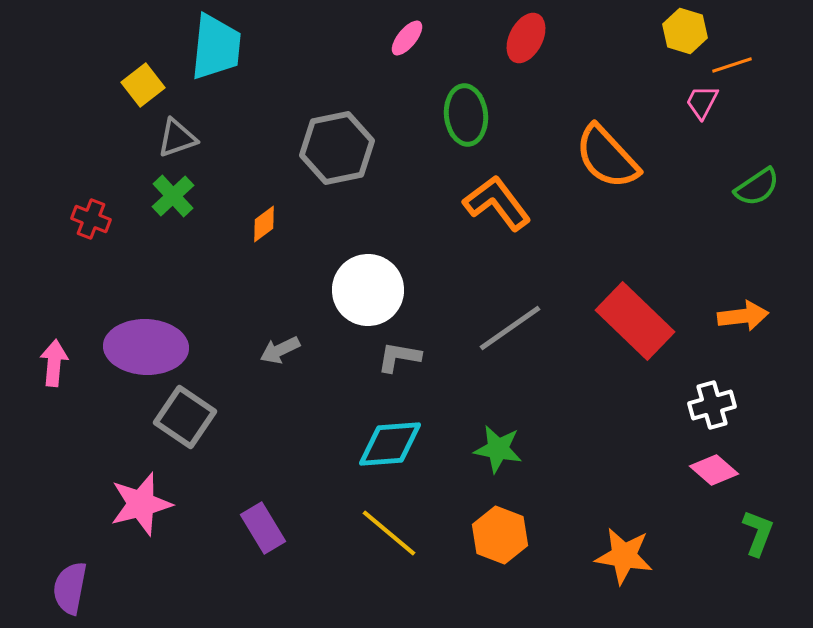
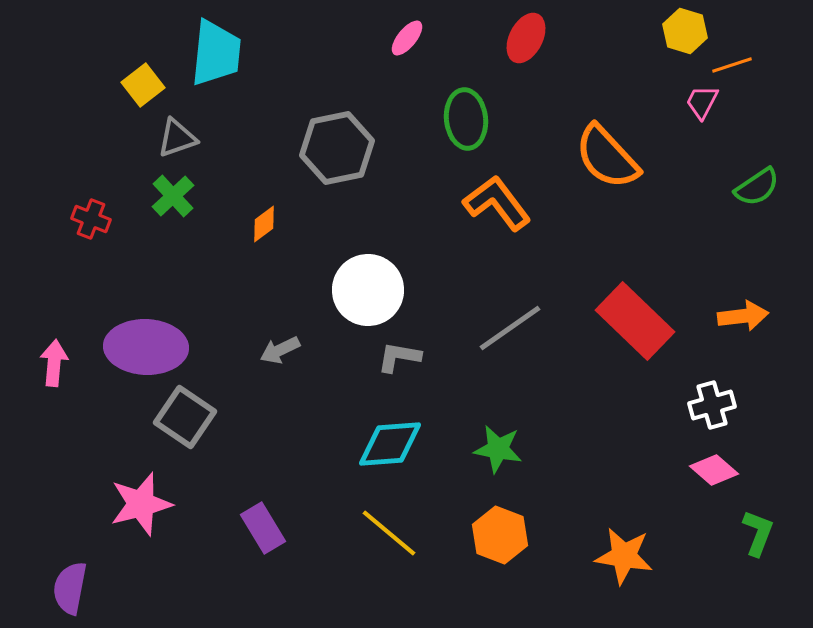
cyan trapezoid: moved 6 px down
green ellipse: moved 4 px down
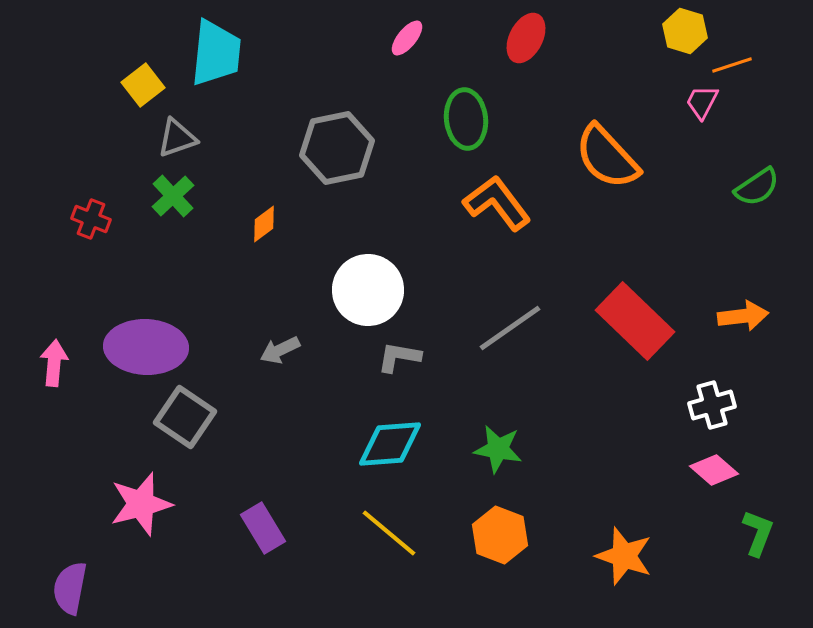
orange star: rotated 10 degrees clockwise
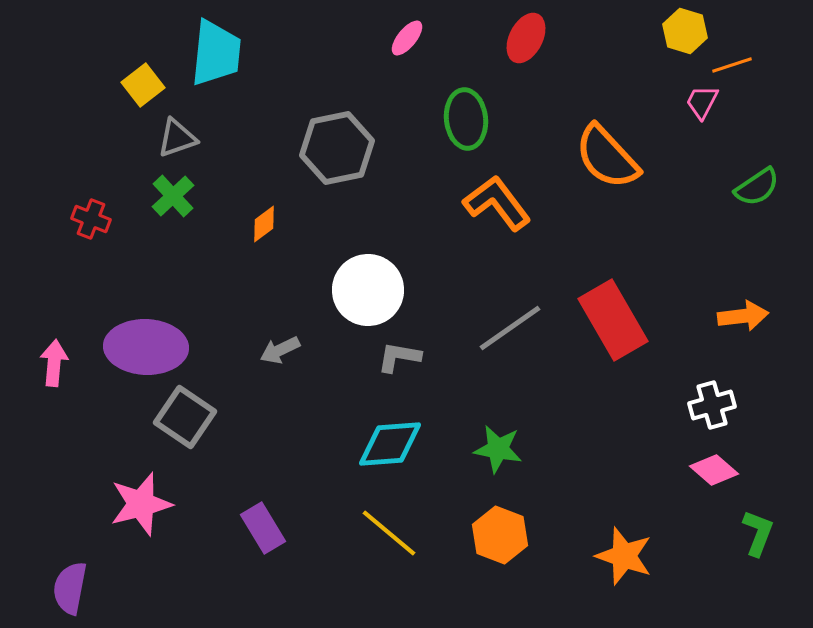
red rectangle: moved 22 px left, 1 px up; rotated 16 degrees clockwise
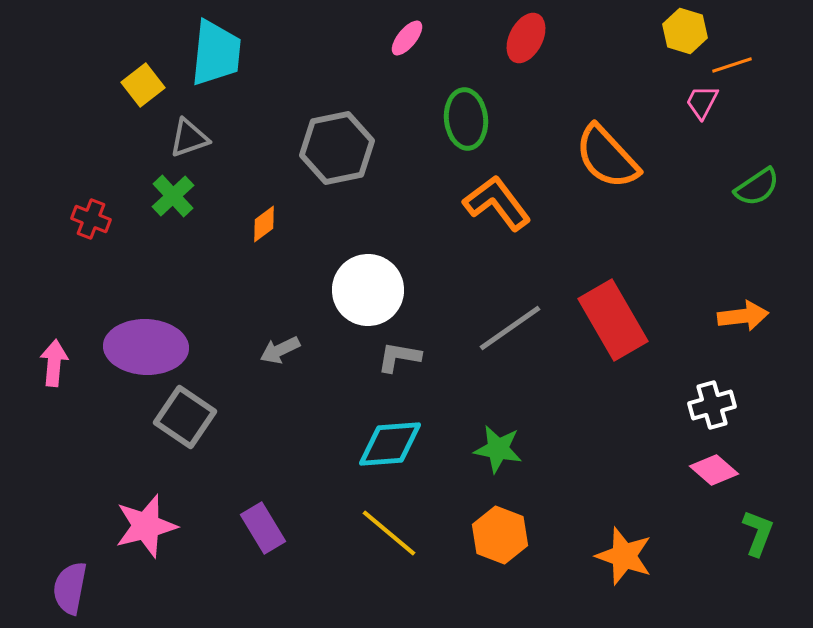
gray triangle: moved 12 px right
pink star: moved 5 px right, 22 px down
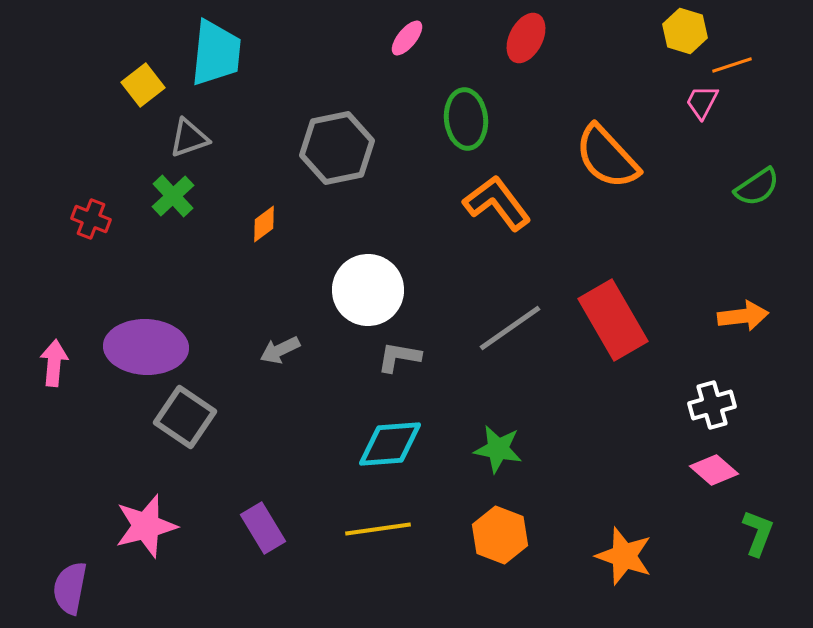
yellow line: moved 11 px left, 4 px up; rotated 48 degrees counterclockwise
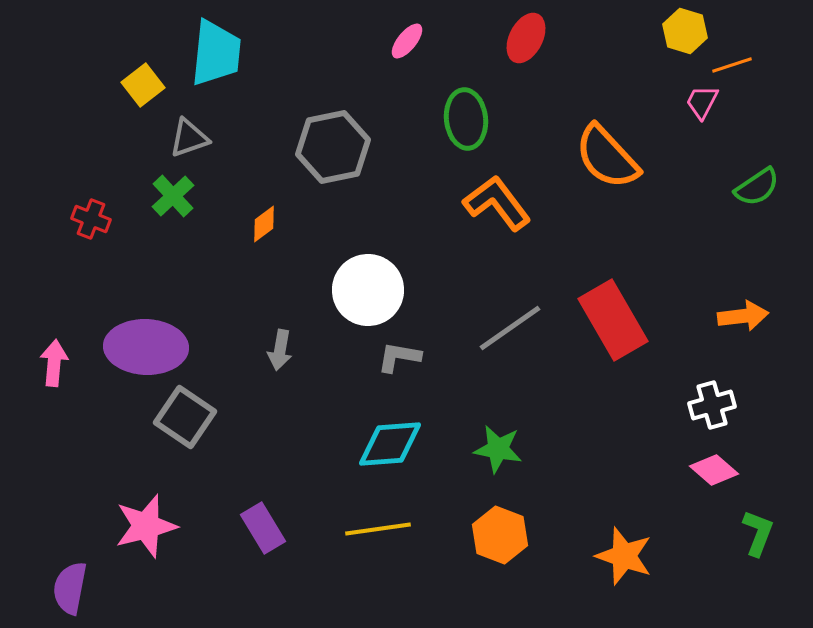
pink ellipse: moved 3 px down
gray hexagon: moved 4 px left, 1 px up
gray arrow: rotated 54 degrees counterclockwise
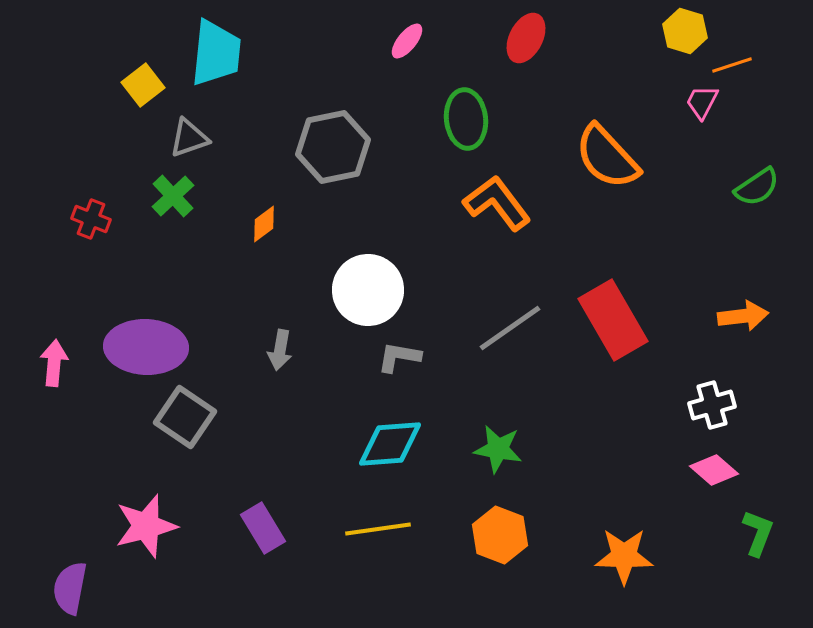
orange star: rotated 18 degrees counterclockwise
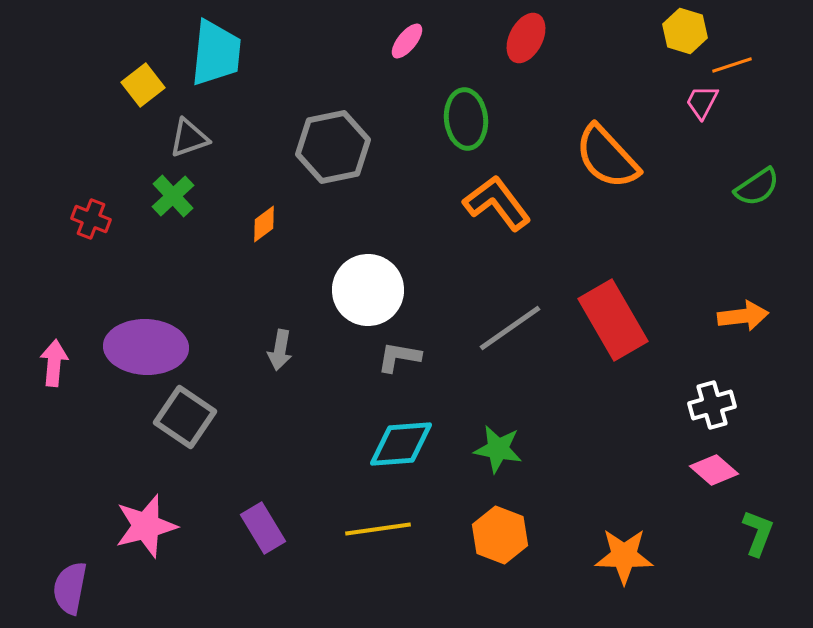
cyan diamond: moved 11 px right
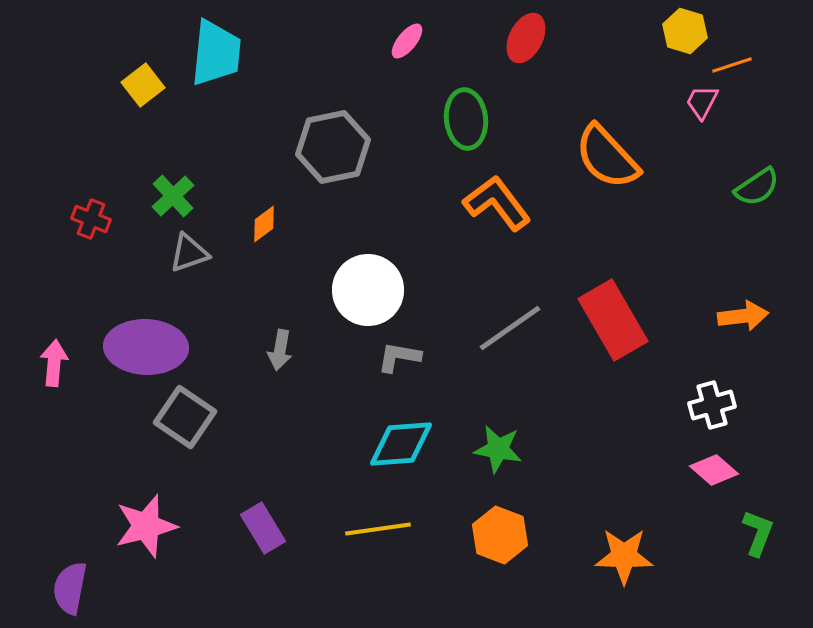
gray triangle: moved 115 px down
